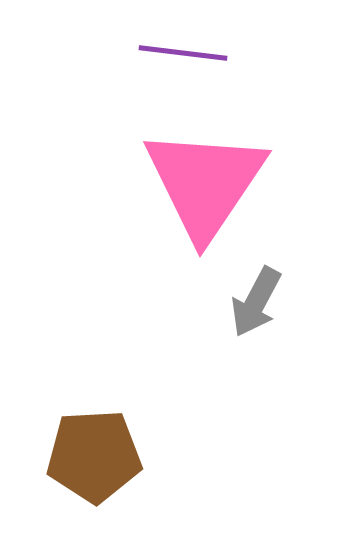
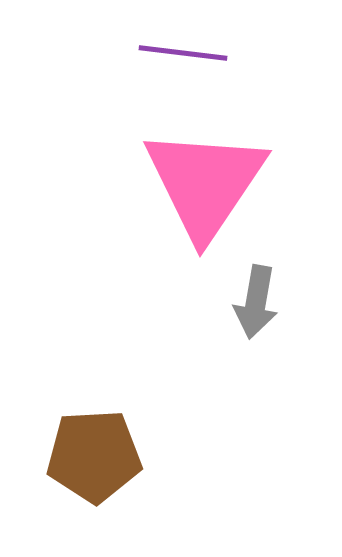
gray arrow: rotated 18 degrees counterclockwise
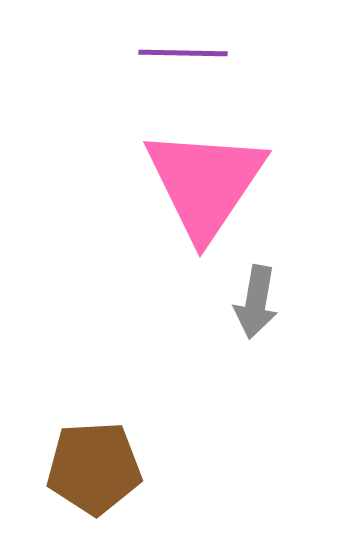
purple line: rotated 6 degrees counterclockwise
brown pentagon: moved 12 px down
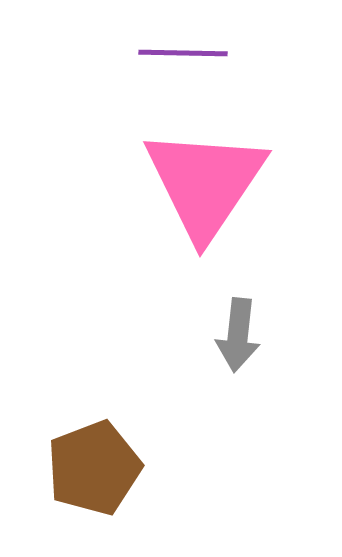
gray arrow: moved 18 px left, 33 px down; rotated 4 degrees counterclockwise
brown pentagon: rotated 18 degrees counterclockwise
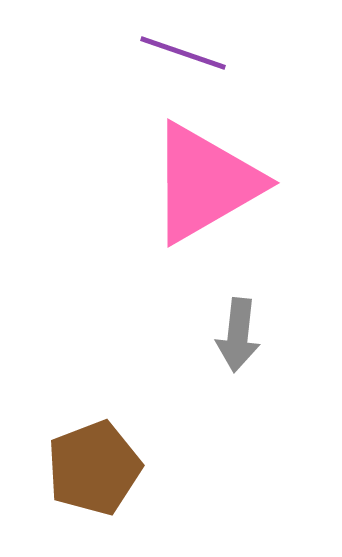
purple line: rotated 18 degrees clockwise
pink triangle: rotated 26 degrees clockwise
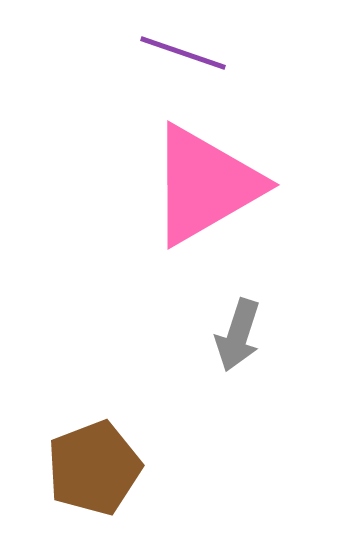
pink triangle: moved 2 px down
gray arrow: rotated 12 degrees clockwise
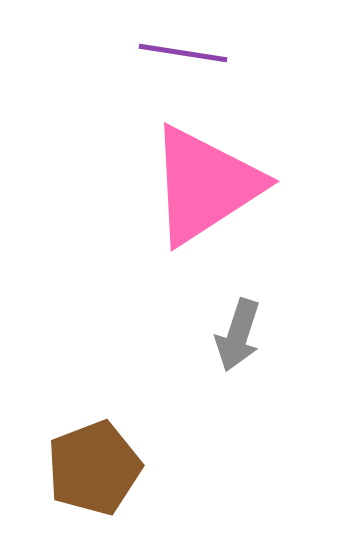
purple line: rotated 10 degrees counterclockwise
pink triangle: rotated 3 degrees counterclockwise
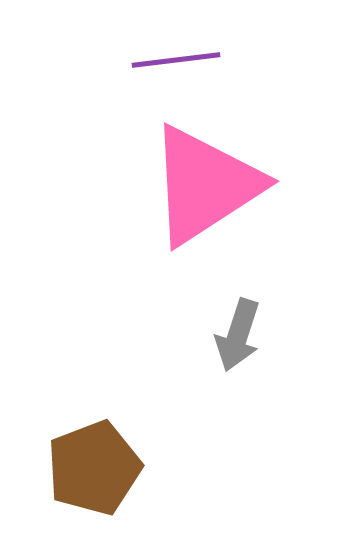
purple line: moved 7 px left, 7 px down; rotated 16 degrees counterclockwise
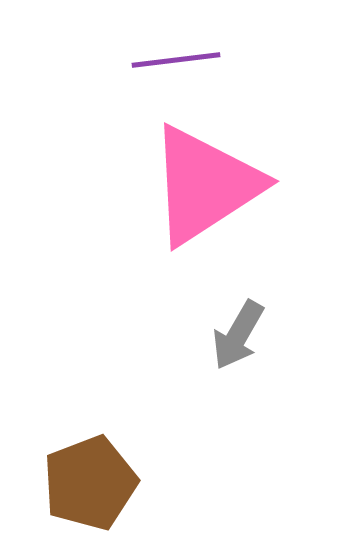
gray arrow: rotated 12 degrees clockwise
brown pentagon: moved 4 px left, 15 px down
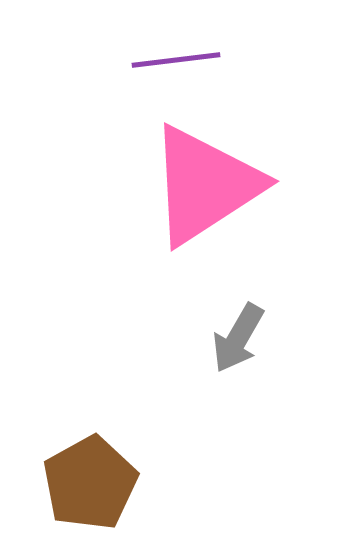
gray arrow: moved 3 px down
brown pentagon: rotated 8 degrees counterclockwise
